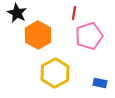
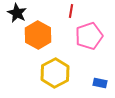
red line: moved 3 px left, 2 px up
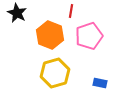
orange hexagon: moved 12 px right; rotated 8 degrees counterclockwise
yellow hexagon: rotated 12 degrees clockwise
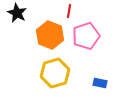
red line: moved 2 px left
pink pentagon: moved 3 px left
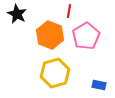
black star: moved 1 px down
pink pentagon: rotated 12 degrees counterclockwise
blue rectangle: moved 1 px left, 2 px down
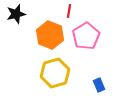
black star: moved 1 px left; rotated 30 degrees clockwise
blue rectangle: rotated 56 degrees clockwise
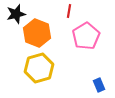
orange hexagon: moved 13 px left, 2 px up
yellow hexagon: moved 16 px left, 5 px up
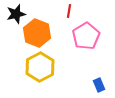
yellow hexagon: moved 1 px right, 1 px up; rotated 12 degrees counterclockwise
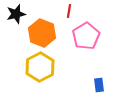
orange hexagon: moved 5 px right
blue rectangle: rotated 16 degrees clockwise
